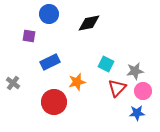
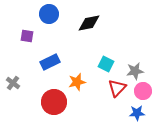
purple square: moved 2 px left
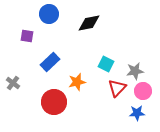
blue rectangle: rotated 18 degrees counterclockwise
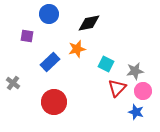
orange star: moved 33 px up
blue star: moved 1 px left, 1 px up; rotated 21 degrees clockwise
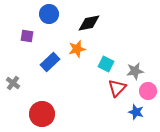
pink circle: moved 5 px right
red circle: moved 12 px left, 12 px down
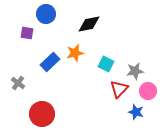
blue circle: moved 3 px left
black diamond: moved 1 px down
purple square: moved 3 px up
orange star: moved 2 px left, 4 px down
gray cross: moved 5 px right
red triangle: moved 2 px right, 1 px down
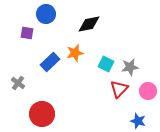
gray star: moved 5 px left, 4 px up
blue star: moved 2 px right, 9 px down
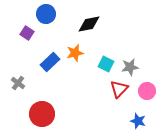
purple square: rotated 24 degrees clockwise
pink circle: moved 1 px left
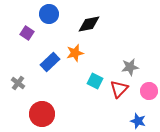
blue circle: moved 3 px right
cyan square: moved 11 px left, 17 px down
pink circle: moved 2 px right
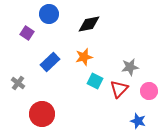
orange star: moved 9 px right, 4 px down
